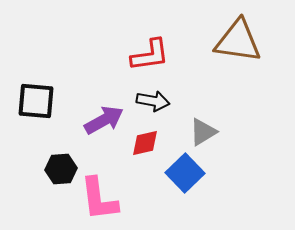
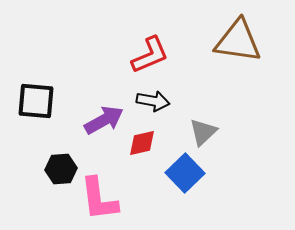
red L-shape: rotated 15 degrees counterclockwise
gray triangle: rotated 12 degrees counterclockwise
red diamond: moved 3 px left
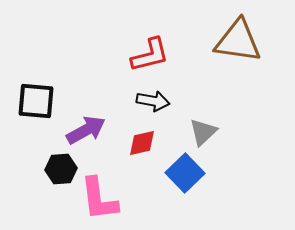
red L-shape: rotated 9 degrees clockwise
purple arrow: moved 18 px left, 10 px down
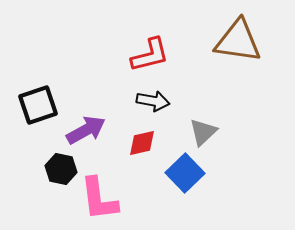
black square: moved 2 px right, 4 px down; rotated 24 degrees counterclockwise
black hexagon: rotated 16 degrees clockwise
